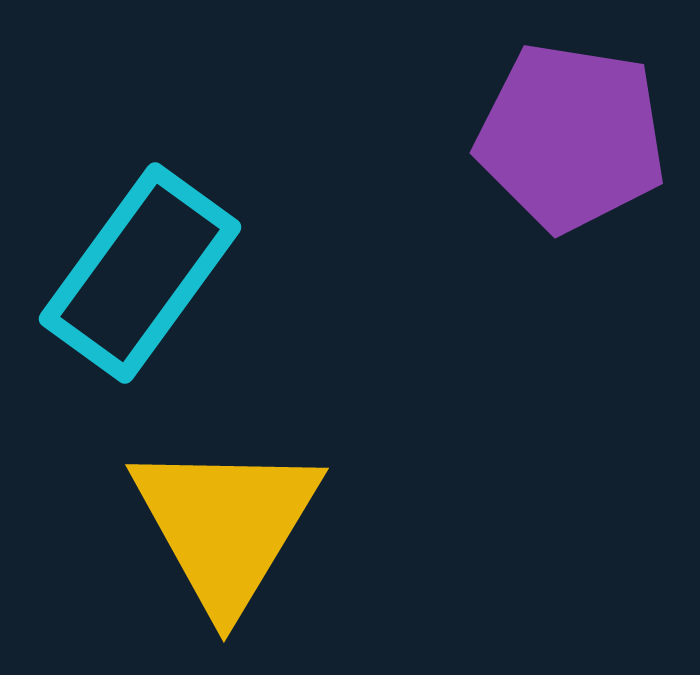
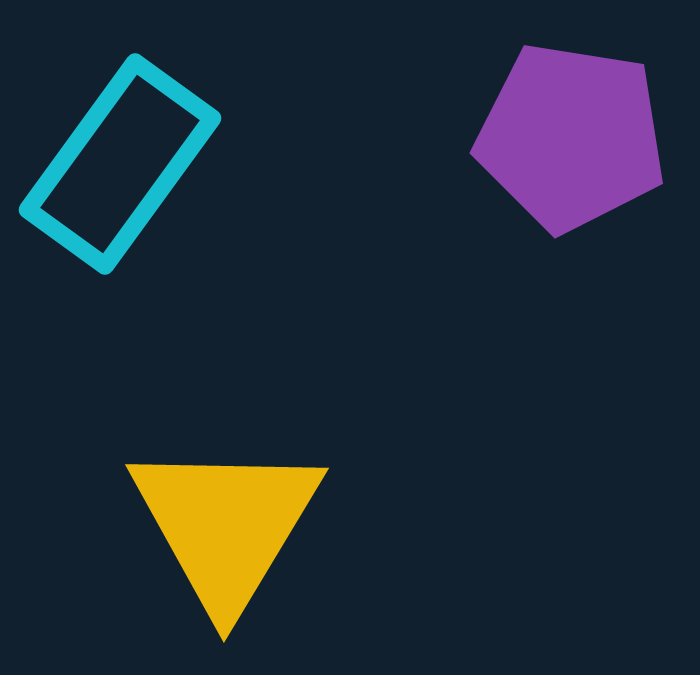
cyan rectangle: moved 20 px left, 109 px up
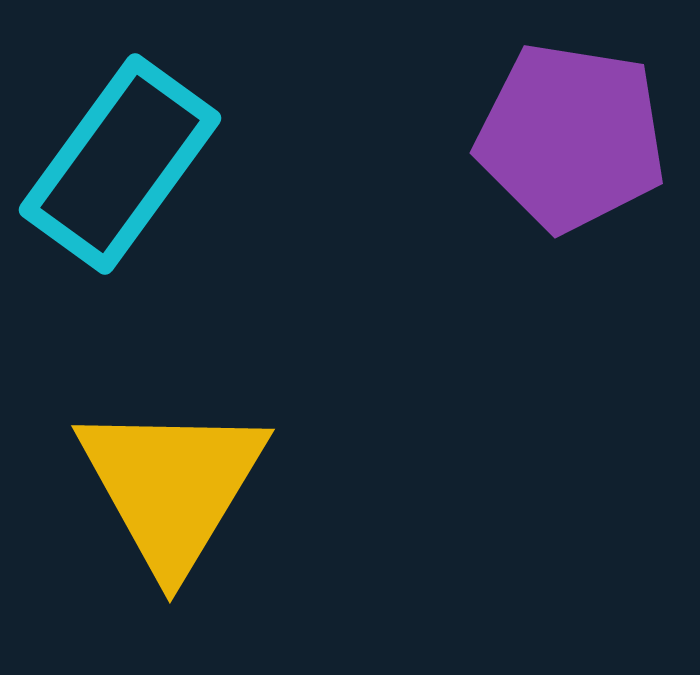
yellow triangle: moved 54 px left, 39 px up
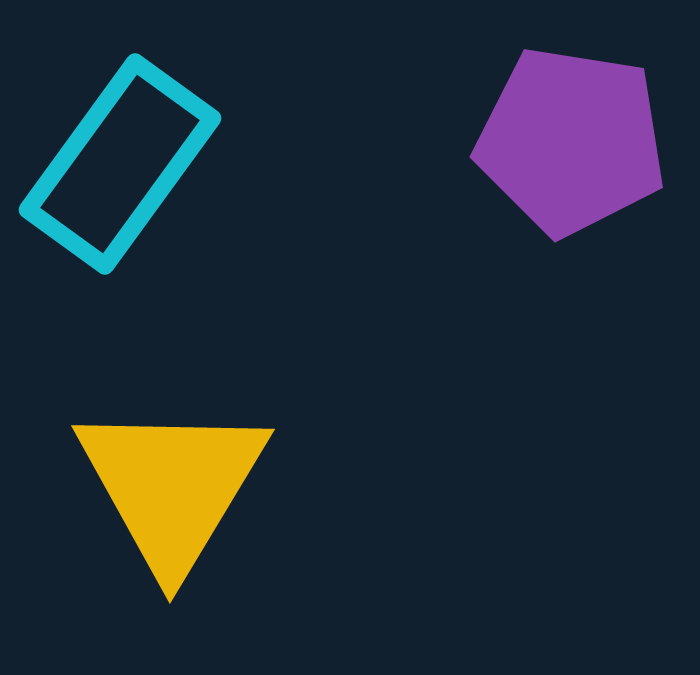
purple pentagon: moved 4 px down
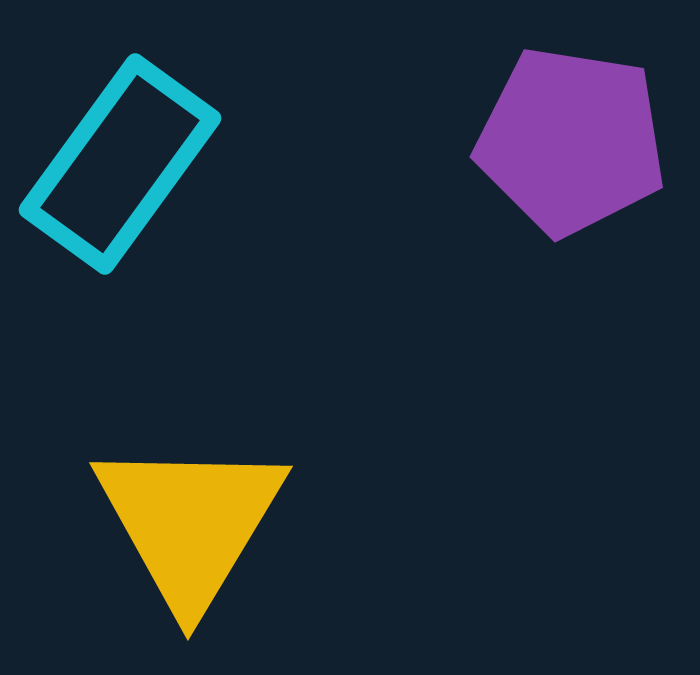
yellow triangle: moved 18 px right, 37 px down
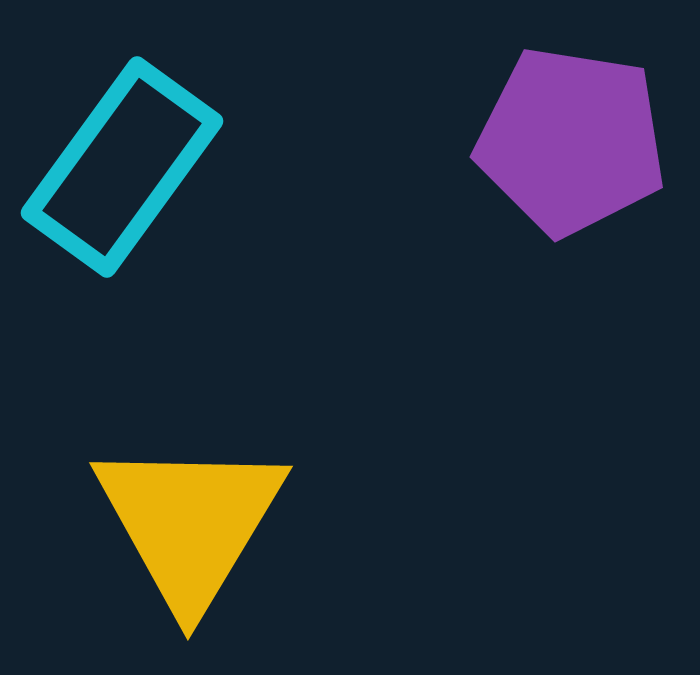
cyan rectangle: moved 2 px right, 3 px down
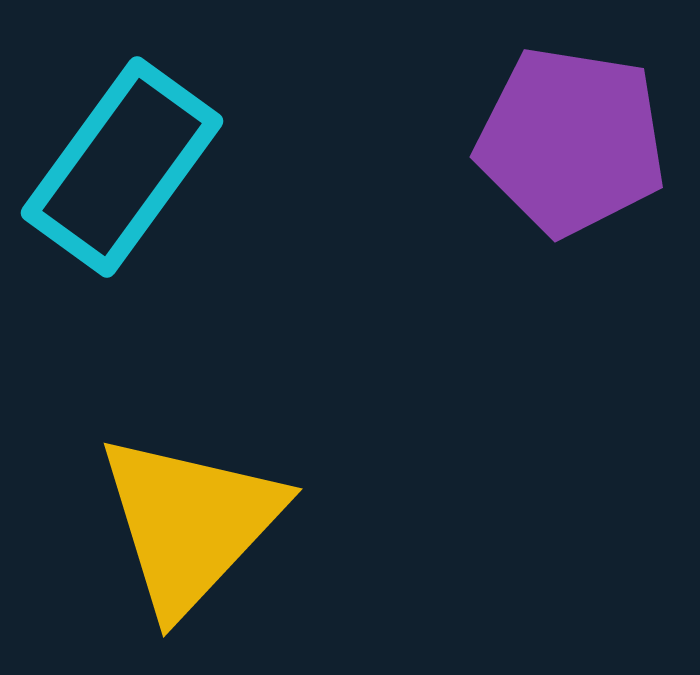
yellow triangle: rotated 12 degrees clockwise
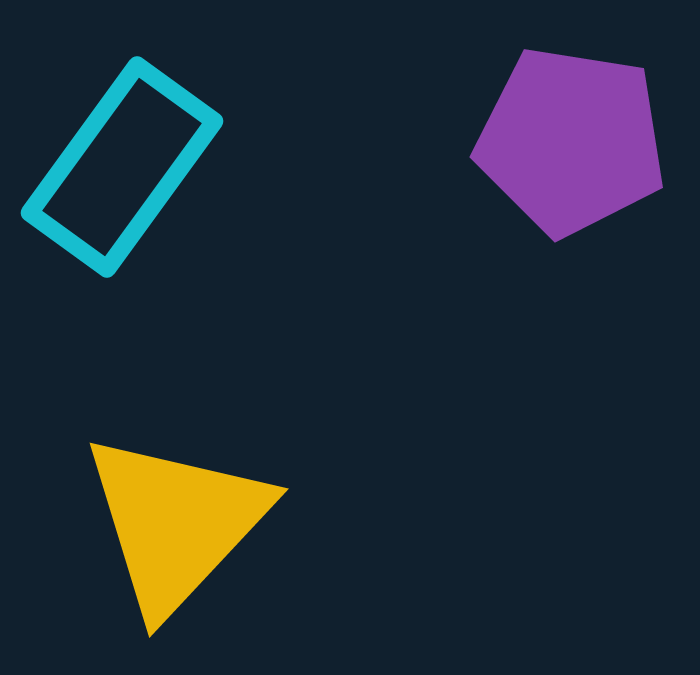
yellow triangle: moved 14 px left
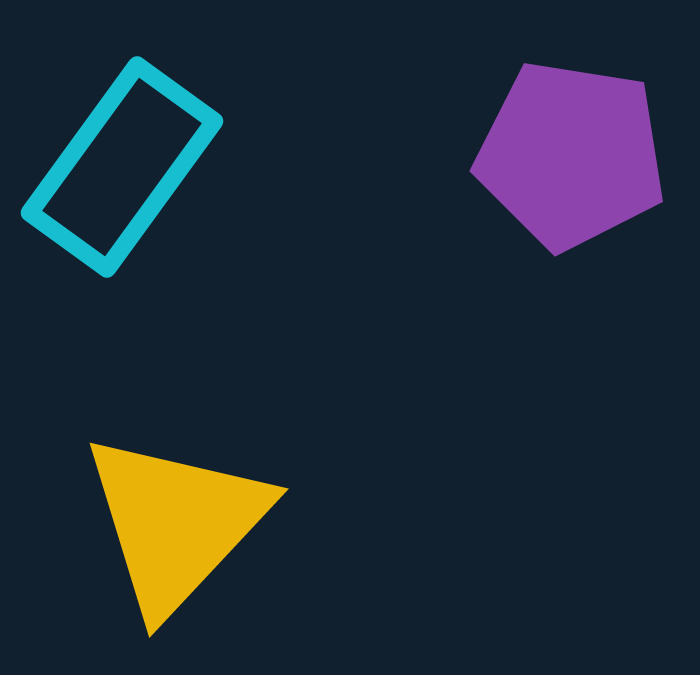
purple pentagon: moved 14 px down
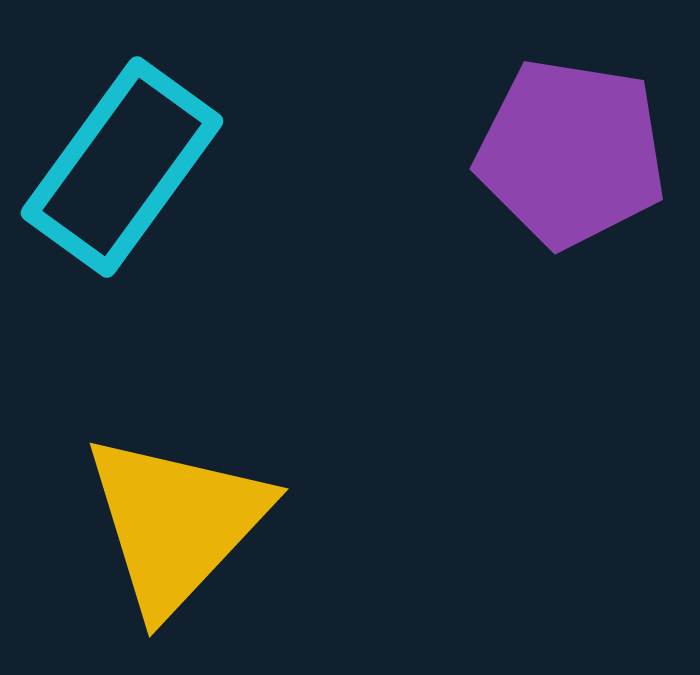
purple pentagon: moved 2 px up
